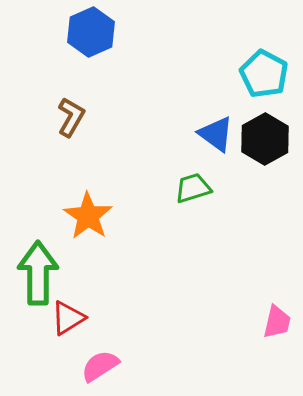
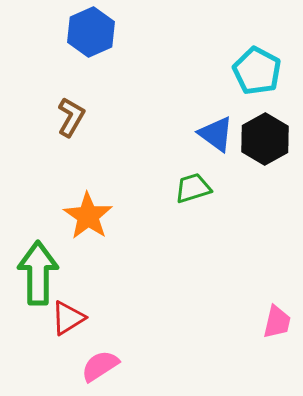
cyan pentagon: moved 7 px left, 3 px up
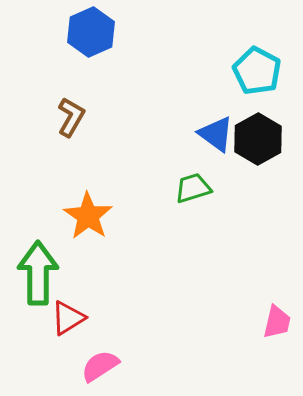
black hexagon: moved 7 px left
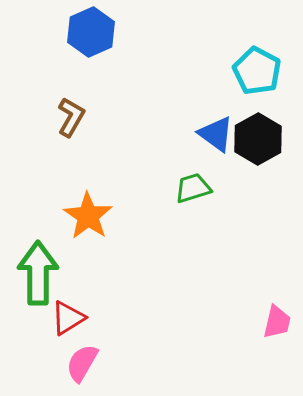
pink semicircle: moved 18 px left, 3 px up; rotated 27 degrees counterclockwise
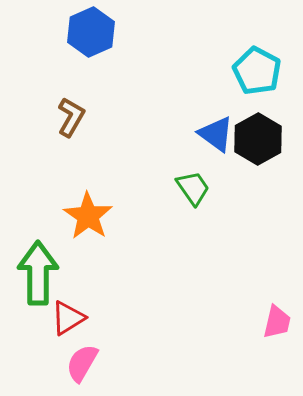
green trapezoid: rotated 72 degrees clockwise
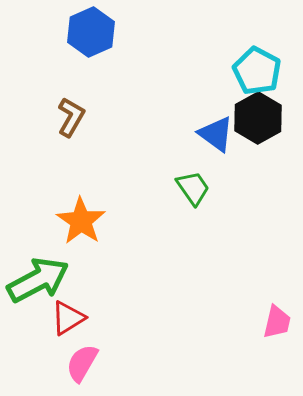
black hexagon: moved 21 px up
orange star: moved 7 px left, 5 px down
green arrow: moved 7 px down; rotated 62 degrees clockwise
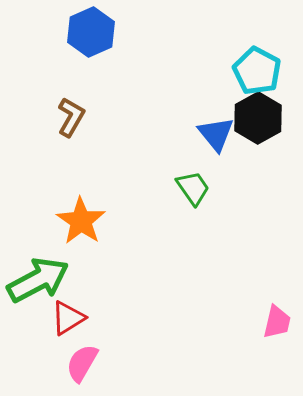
blue triangle: rotated 15 degrees clockwise
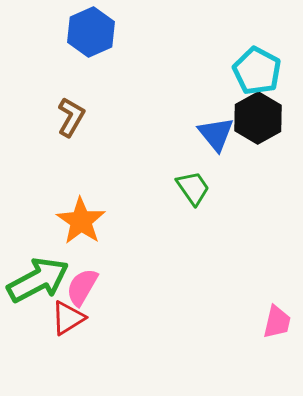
pink semicircle: moved 76 px up
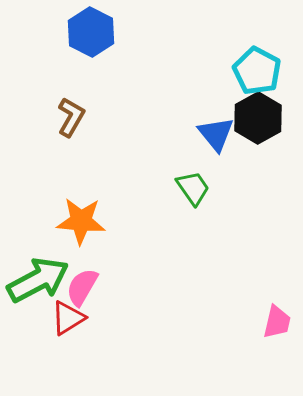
blue hexagon: rotated 9 degrees counterclockwise
orange star: rotated 30 degrees counterclockwise
